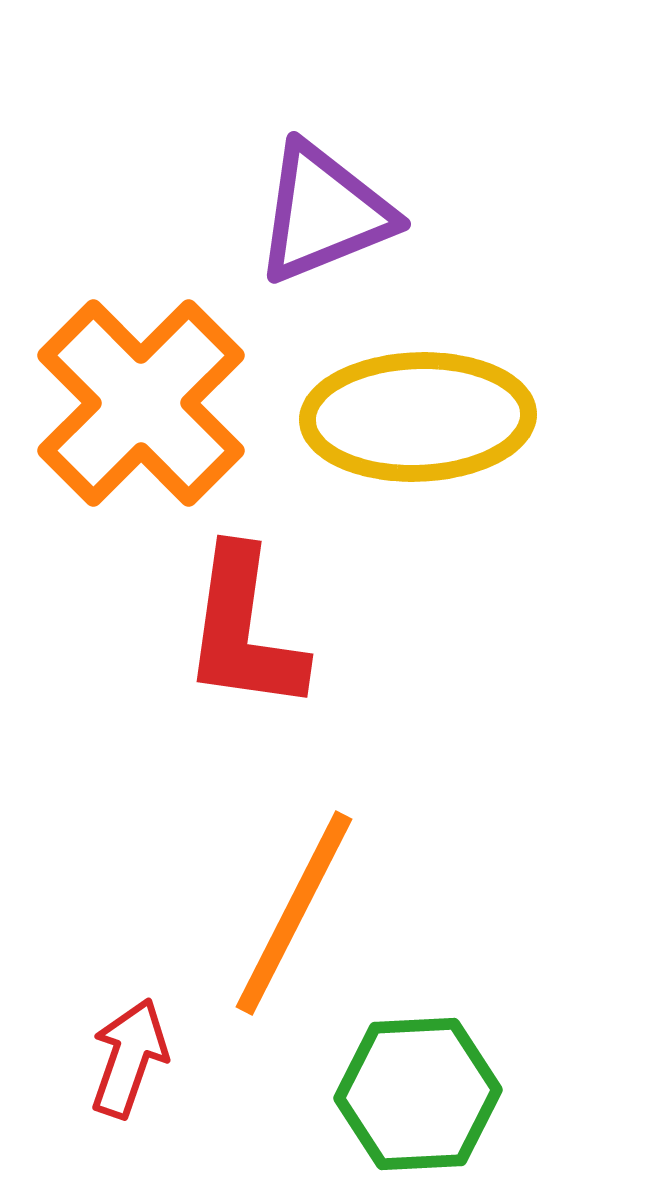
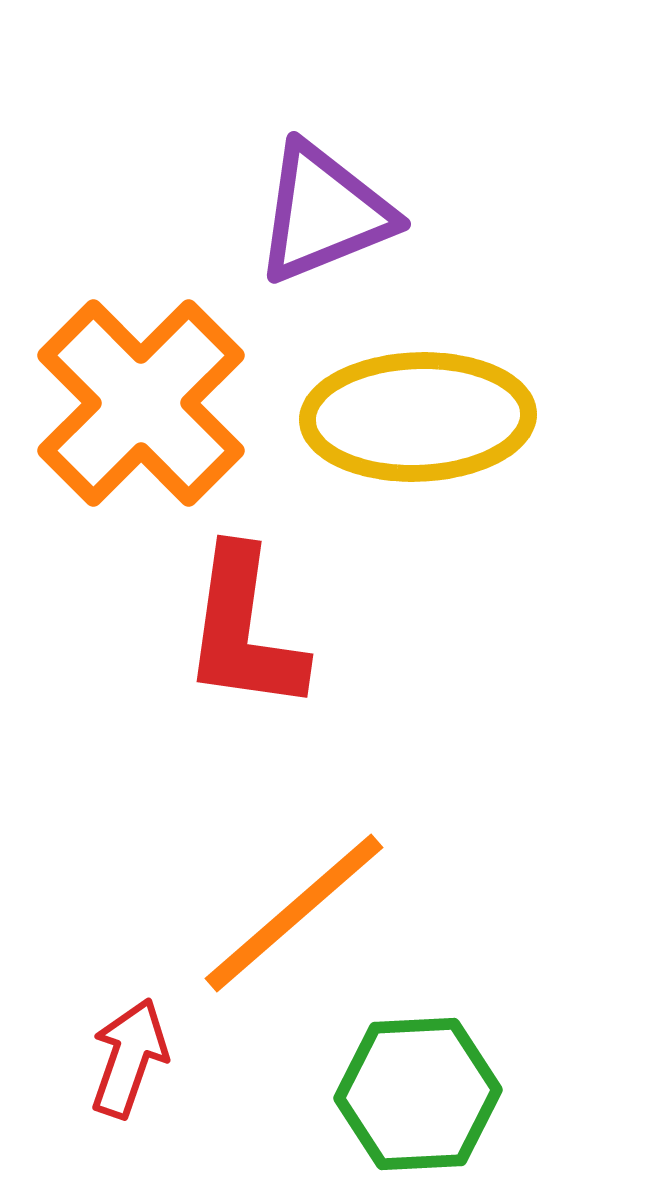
orange line: rotated 22 degrees clockwise
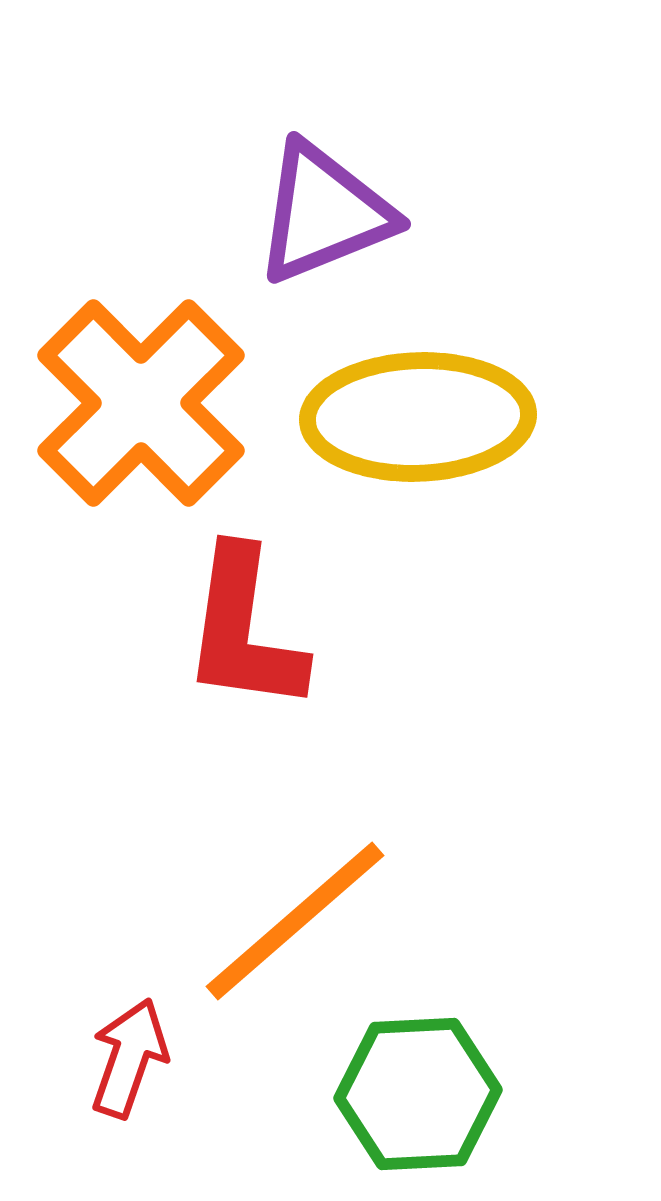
orange line: moved 1 px right, 8 px down
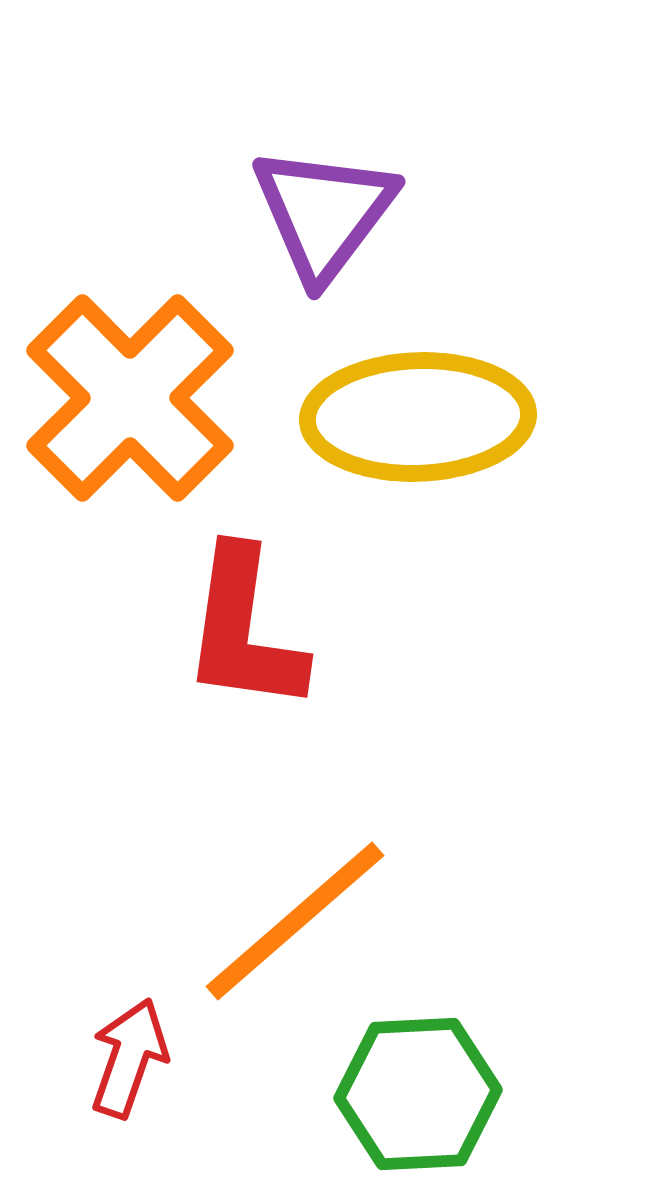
purple triangle: rotated 31 degrees counterclockwise
orange cross: moved 11 px left, 5 px up
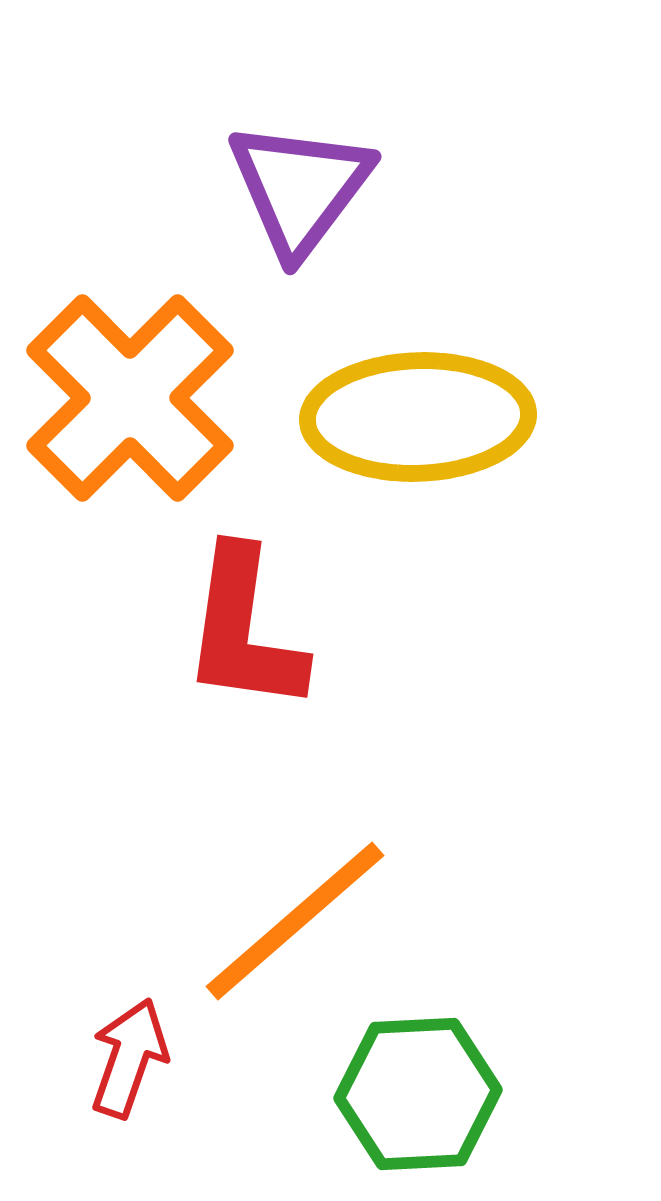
purple triangle: moved 24 px left, 25 px up
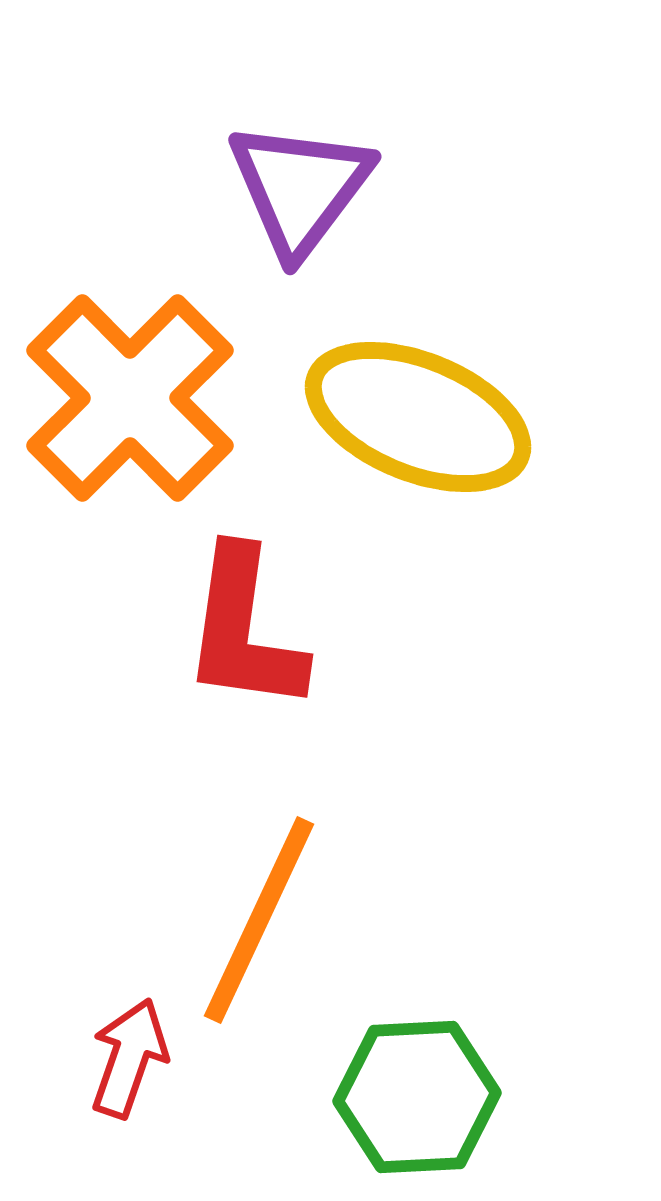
yellow ellipse: rotated 24 degrees clockwise
orange line: moved 36 px left, 1 px up; rotated 24 degrees counterclockwise
green hexagon: moved 1 px left, 3 px down
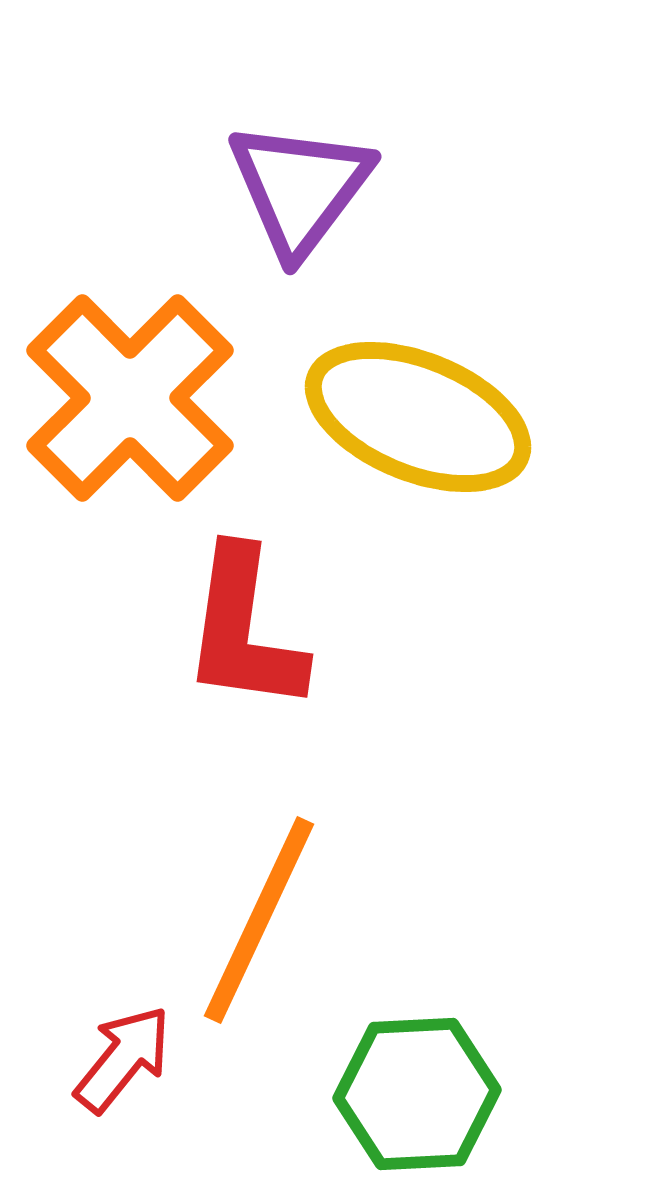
red arrow: moved 6 px left, 1 px down; rotated 20 degrees clockwise
green hexagon: moved 3 px up
